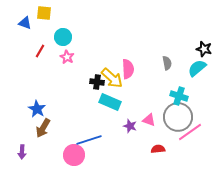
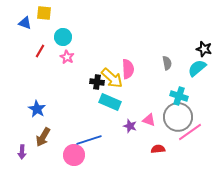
brown arrow: moved 9 px down
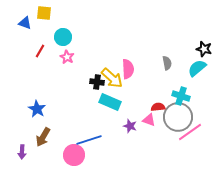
cyan cross: moved 2 px right
red semicircle: moved 42 px up
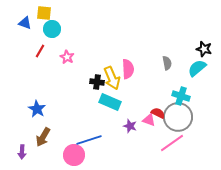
cyan circle: moved 11 px left, 8 px up
yellow arrow: rotated 25 degrees clockwise
red semicircle: moved 6 px down; rotated 32 degrees clockwise
pink line: moved 18 px left, 11 px down
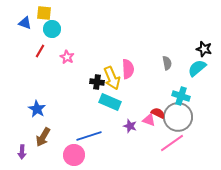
blue line: moved 4 px up
